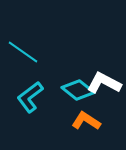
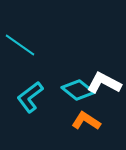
cyan line: moved 3 px left, 7 px up
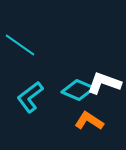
white L-shape: rotated 8 degrees counterclockwise
cyan diamond: rotated 16 degrees counterclockwise
orange L-shape: moved 3 px right
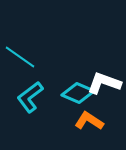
cyan line: moved 12 px down
cyan diamond: moved 3 px down
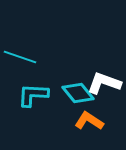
cyan line: rotated 16 degrees counterclockwise
cyan diamond: rotated 28 degrees clockwise
cyan L-shape: moved 3 px right, 2 px up; rotated 40 degrees clockwise
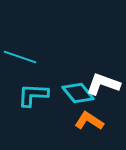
white L-shape: moved 1 px left, 1 px down
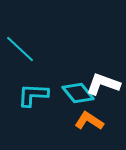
cyan line: moved 8 px up; rotated 24 degrees clockwise
